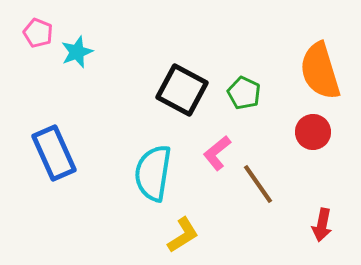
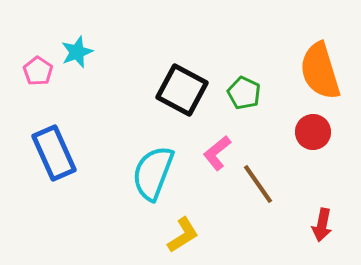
pink pentagon: moved 38 px down; rotated 12 degrees clockwise
cyan semicircle: rotated 12 degrees clockwise
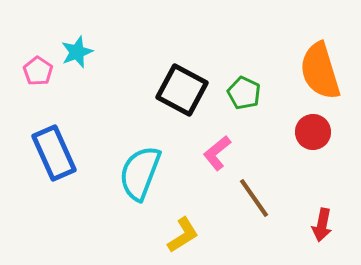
cyan semicircle: moved 13 px left
brown line: moved 4 px left, 14 px down
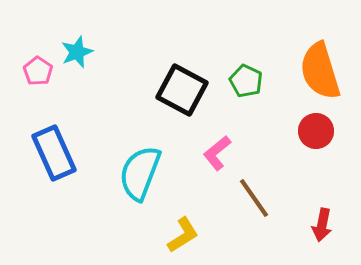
green pentagon: moved 2 px right, 12 px up
red circle: moved 3 px right, 1 px up
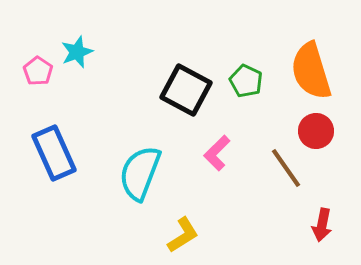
orange semicircle: moved 9 px left
black square: moved 4 px right
pink L-shape: rotated 6 degrees counterclockwise
brown line: moved 32 px right, 30 px up
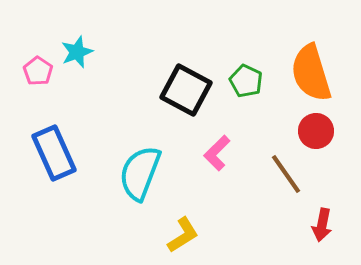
orange semicircle: moved 2 px down
brown line: moved 6 px down
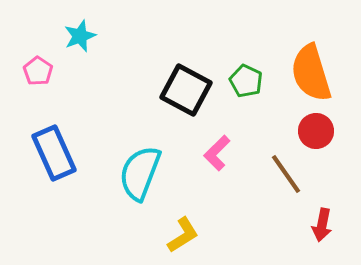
cyan star: moved 3 px right, 16 px up
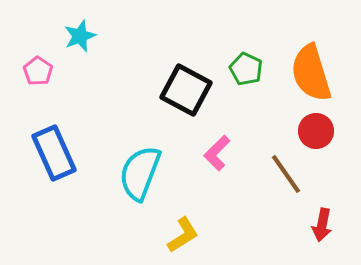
green pentagon: moved 12 px up
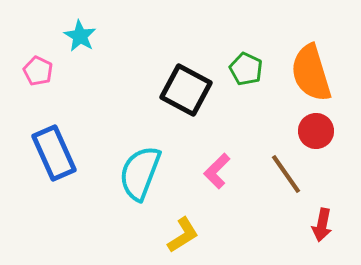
cyan star: rotated 20 degrees counterclockwise
pink pentagon: rotated 8 degrees counterclockwise
pink L-shape: moved 18 px down
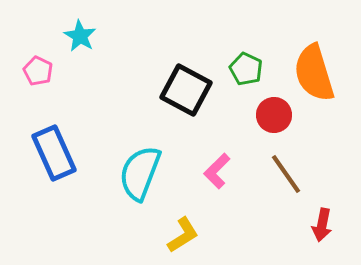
orange semicircle: moved 3 px right
red circle: moved 42 px left, 16 px up
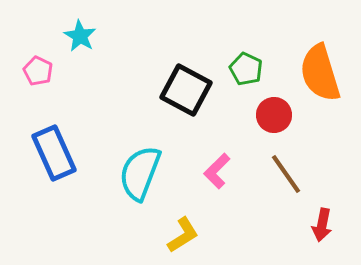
orange semicircle: moved 6 px right
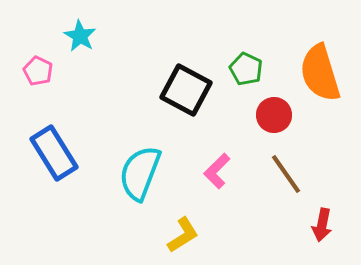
blue rectangle: rotated 8 degrees counterclockwise
